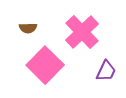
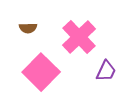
pink cross: moved 3 px left, 5 px down
pink square: moved 4 px left, 7 px down
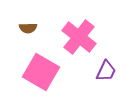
pink cross: rotated 8 degrees counterclockwise
pink square: rotated 15 degrees counterclockwise
